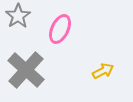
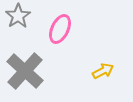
gray cross: moved 1 px left, 1 px down
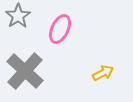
yellow arrow: moved 2 px down
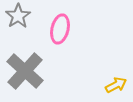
pink ellipse: rotated 12 degrees counterclockwise
yellow arrow: moved 13 px right, 12 px down
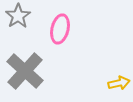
yellow arrow: moved 3 px right, 2 px up; rotated 15 degrees clockwise
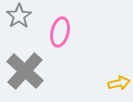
gray star: moved 1 px right
pink ellipse: moved 3 px down
